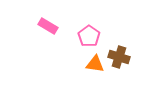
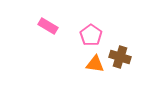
pink pentagon: moved 2 px right, 1 px up
brown cross: moved 1 px right
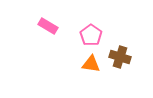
orange triangle: moved 4 px left
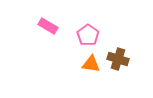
pink pentagon: moved 3 px left
brown cross: moved 2 px left, 2 px down
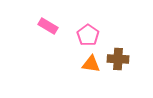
brown cross: rotated 15 degrees counterclockwise
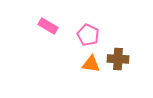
pink pentagon: rotated 10 degrees counterclockwise
